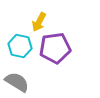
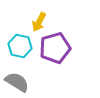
purple pentagon: rotated 8 degrees counterclockwise
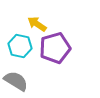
yellow arrow: moved 2 px left, 2 px down; rotated 96 degrees clockwise
gray semicircle: moved 1 px left, 1 px up
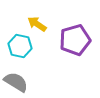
purple pentagon: moved 20 px right, 8 px up
gray semicircle: moved 1 px down
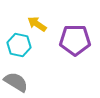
purple pentagon: rotated 16 degrees clockwise
cyan hexagon: moved 1 px left, 1 px up
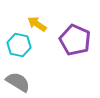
purple pentagon: rotated 24 degrees clockwise
gray semicircle: moved 2 px right
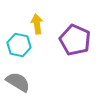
yellow arrow: rotated 48 degrees clockwise
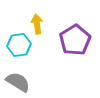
purple pentagon: rotated 16 degrees clockwise
cyan hexagon: rotated 20 degrees counterclockwise
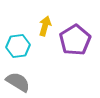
yellow arrow: moved 8 px right, 2 px down; rotated 24 degrees clockwise
cyan hexagon: moved 1 px left, 1 px down
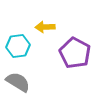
yellow arrow: moved 1 px down; rotated 108 degrees counterclockwise
purple pentagon: moved 13 px down; rotated 12 degrees counterclockwise
